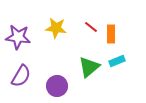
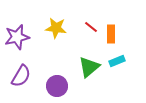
purple star: moved 1 px left; rotated 20 degrees counterclockwise
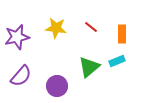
orange rectangle: moved 11 px right
purple semicircle: rotated 10 degrees clockwise
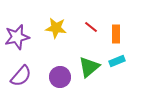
orange rectangle: moved 6 px left
purple circle: moved 3 px right, 9 px up
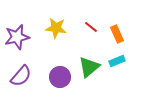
orange rectangle: moved 1 px right; rotated 24 degrees counterclockwise
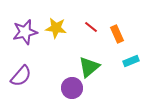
purple star: moved 8 px right, 5 px up
cyan rectangle: moved 14 px right
purple circle: moved 12 px right, 11 px down
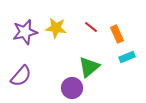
cyan rectangle: moved 4 px left, 4 px up
